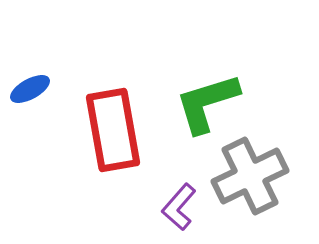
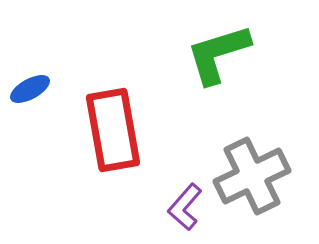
green L-shape: moved 11 px right, 49 px up
gray cross: moved 2 px right
purple L-shape: moved 6 px right
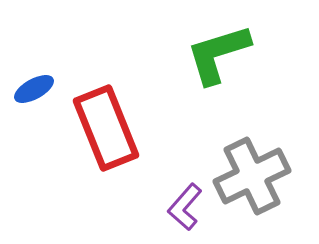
blue ellipse: moved 4 px right
red rectangle: moved 7 px left, 2 px up; rotated 12 degrees counterclockwise
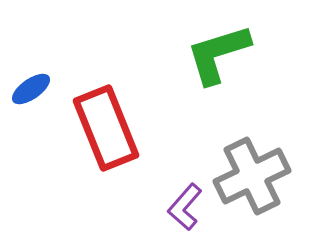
blue ellipse: moved 3 px left; rotated 6 degrees counterclockwise
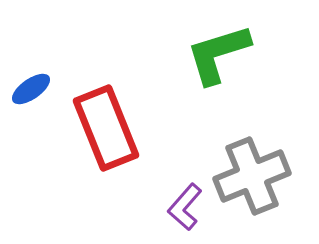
gray cross: rotated 4 degrees clockwise
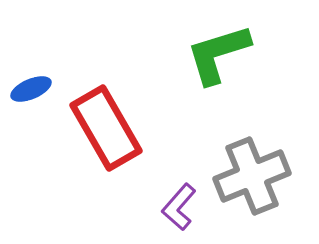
blue ellipse: rotated 12 degrees clockwise
red rectangle: rotated 8 degrees counterclockwise
purple L-shape: moved 6 px left
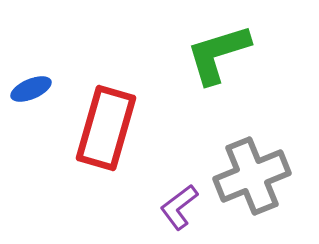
red rectangle: rotated 46 degrees clockwise
purple L-shape: rotated 12 degrees clockwise
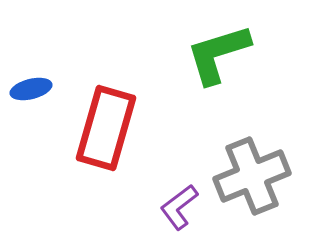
blue ellipse: rotated 9 degrees clockwise
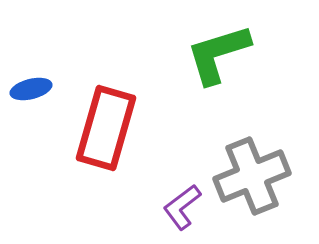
purple L-shape: moved 3 px right
